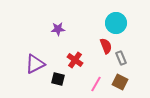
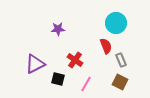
gray rectangle: moved 2 px down
pink line: moved 10 px left
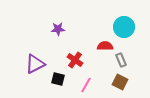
cyan circle: moved 8 px right, 4 px down
red semicircle: moved 1 px left; rotated 70 degrees counterclockwise
pink line: moved 1 px down
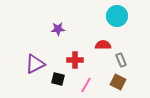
cyan circle: moved 7 px left, 11 px up
red semicircle: moved 2 px left, 1 px up
red cross: rotated 35 degrees counterclockwise
brown square: moved 2 px left
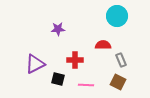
pink line: rotated 63 degrees clockwise
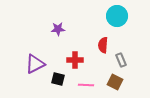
red semicircle: rotated 84 degrees counterclockwise
brown square: moved 3 px left
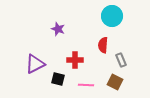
cyan circle: moved 5 px left
purple star: rotated 24 degrees clockwise
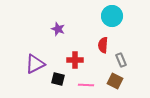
brown square: moved 1 px up
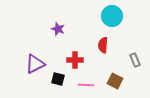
gray rectangle: moved 14 px right
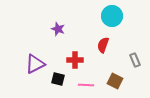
red semicircle: rotated 14 degrees clockwise
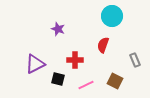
pink line: rotated 28 degrees counterclockwise
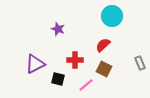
red semicircle: rotated 28 degrees clockwise
gray rectangle: moved 5 px right, 3 px down
brown square: moved 11 px left, 12 px up
pink line: rotated 14 degrees counterclockwise
